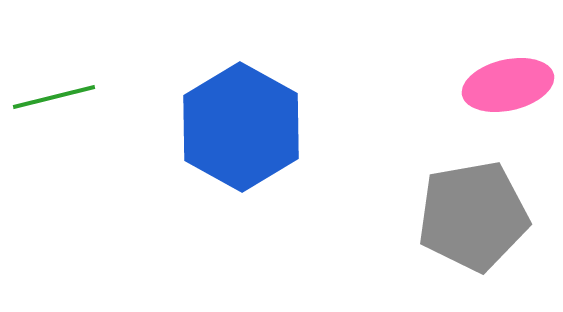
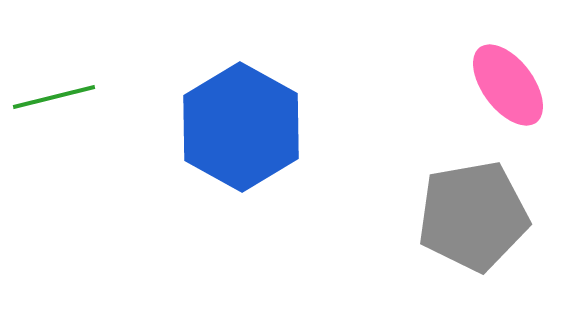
pink ellipse: rotated 66 degrees clockwise
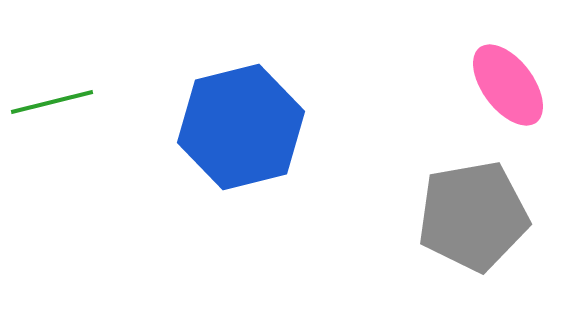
green line: moved 2 px left, 5 px down
blue hexagon: rotated 17 degrees clockwise
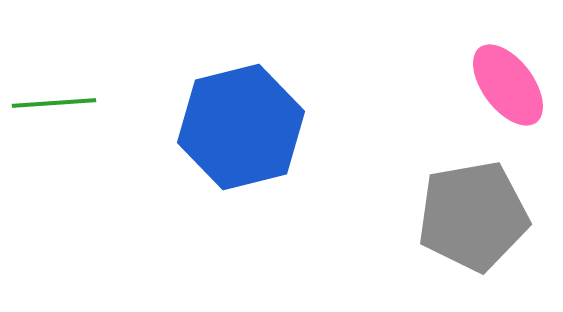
green line: moved 2 px right, 1 px down; rotated 10 degrees clockwise
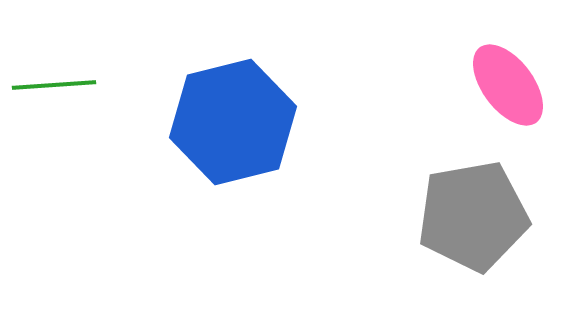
green line: moved 18 px up
blue hexagon: moved 8 px left, 5 px up
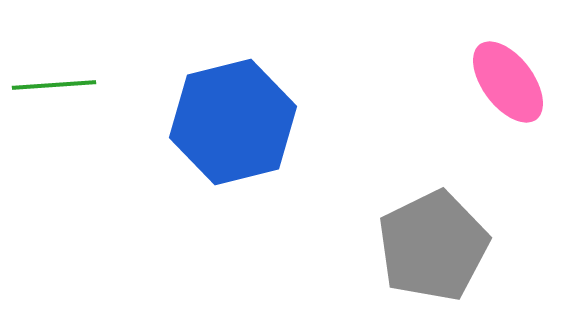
pink ellipse: moved 3 px up
gray pentagon: moved 40 px left, 30 px down; rotated 16 degrees counterclockwise
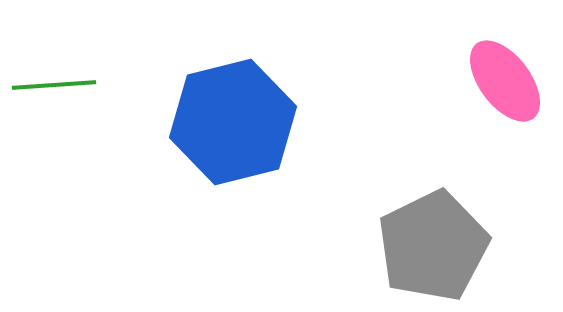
pink ellipse: moved 3 px left, 1 px up
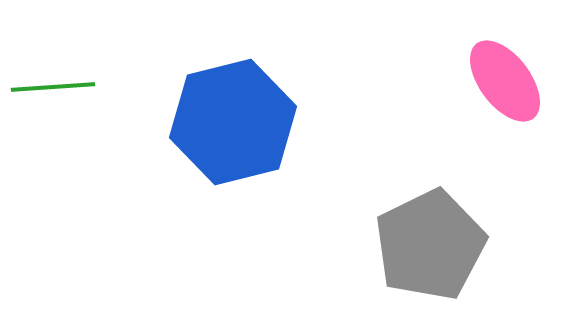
green line: moved 1 px left, 2 px down
gray pentagon: moved 3 px left, 1 px up
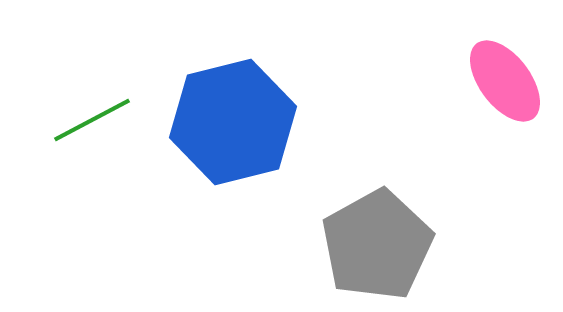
green line: moved 39 px right, 33 px down; rotated 24 degrees counterclockwise
gray pentagon: moved 53 px left; rotated 3 degrees counterclockwise
